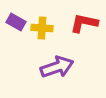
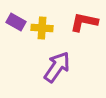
red L-shape: moved 1 px up
purple arrow: rotated 36 degrees counterclockwise
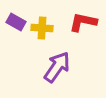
red L-shape: moved 1 px left
